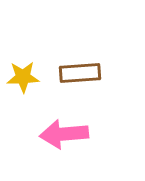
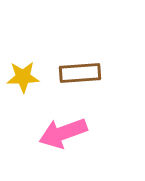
pink arrow: moved 1 px left, 1 px up; rotated 15 degrees counterclockwise
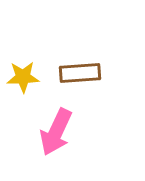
pink arrow: moved 7 px left, 1 px up; rotated 45 degrees counterclockwise
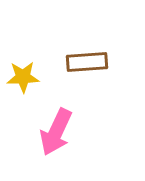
brown rectangle: moved 7 px right, 11 px up
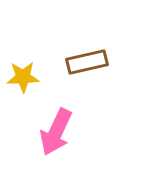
brown rectangle: rotated 9 degrees counterclockwise
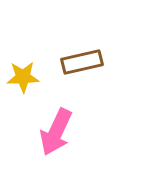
brown rectangle: moved 5 px left
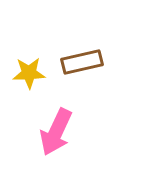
yellow star: moved 6 px right, 4 px up
